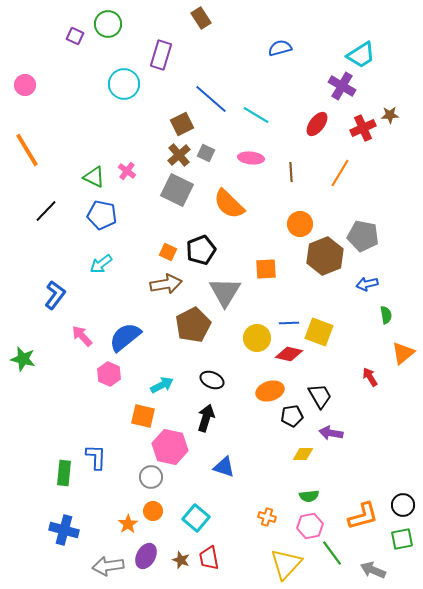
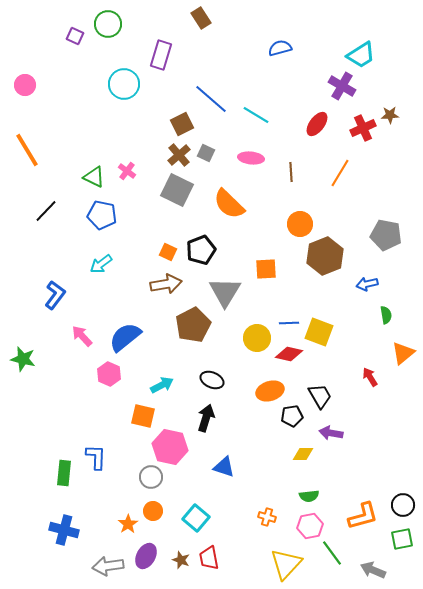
gray pentagon at (363, 236): moved 23 px right, 1 px up
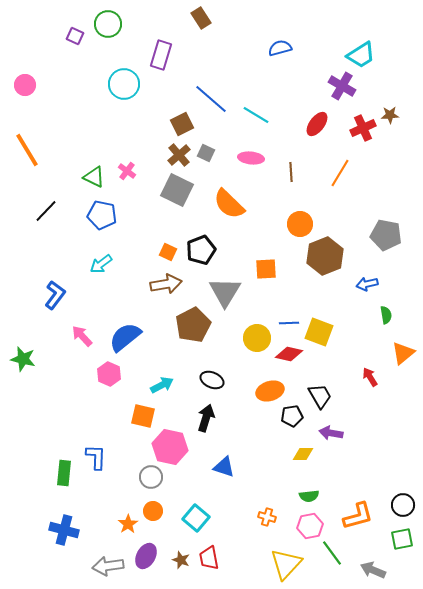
orange L-shape at (363, 516): moved 5 px left
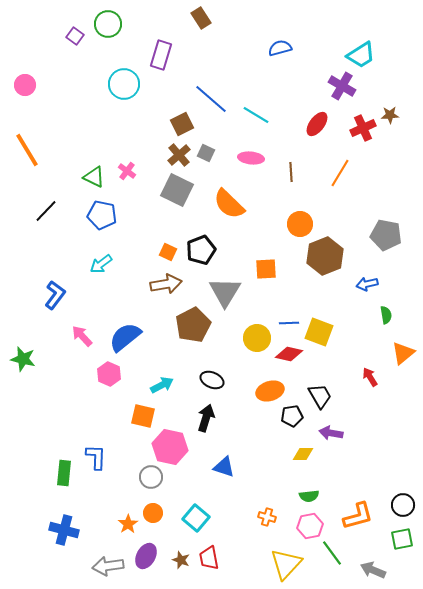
purple square at (75, 36): rotated 12 degrees clockwise
orange circle at (153, 511): moved 2 px down
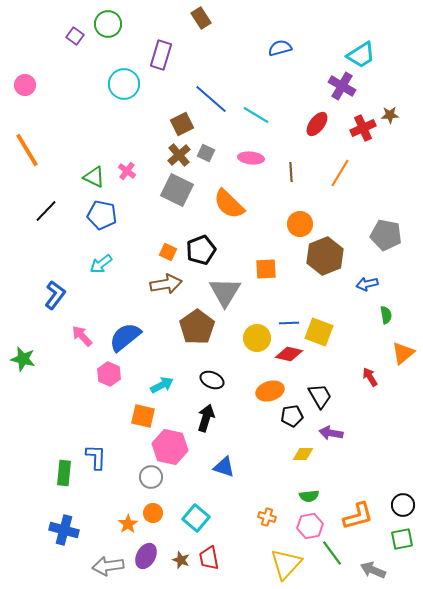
brown pentagon at (193, 325): moved 4 px right, 2 px down; rotated 8 degrees counterclockwise
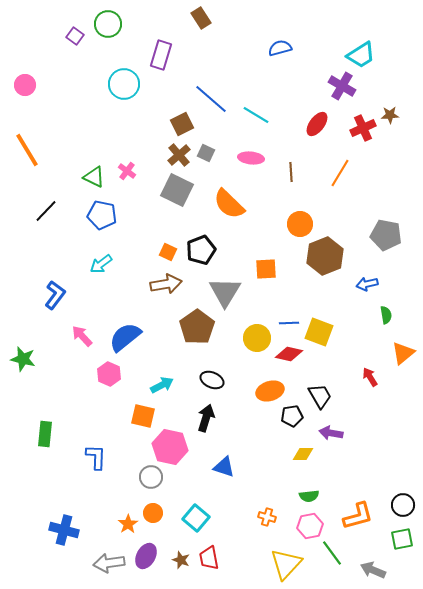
green rectangle at (64, 473): moved 19 px left, 39 px up
gray arrow at (108, 566): moved 1 px right, 3 px up
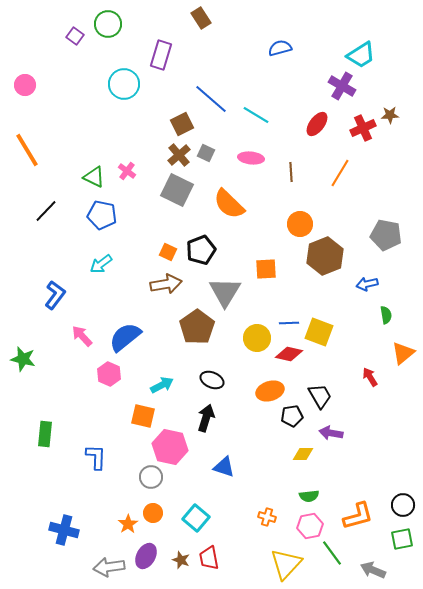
gray arrow at (109, 563): moved 4 px down
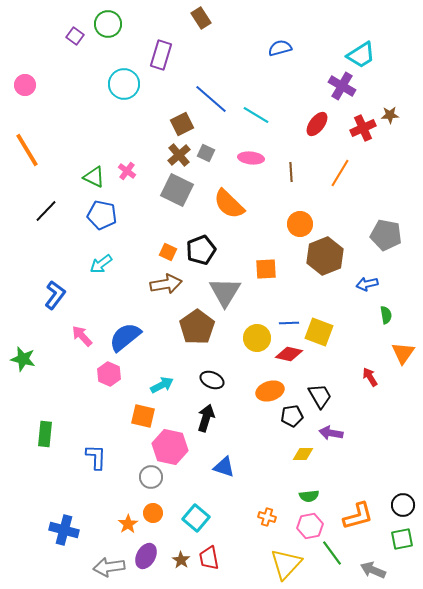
orange triangle at (403, 353): rotated 15 degrees counterclockwise
brown star at (181, 560): rotated 12 degrees clockwise
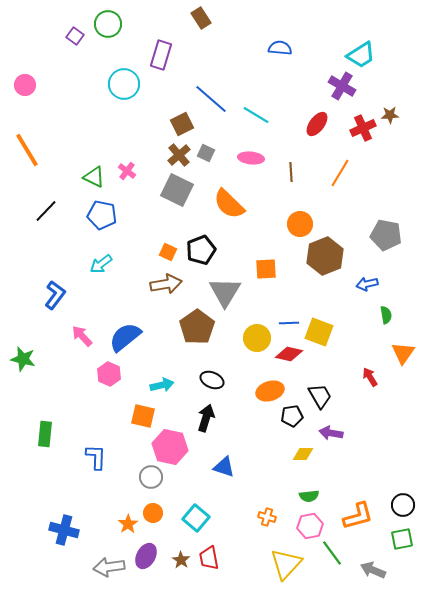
blue semicircle at (280, 48): rotated 20 degrees clockwise
cyan arrow at (162, 385): rotated 15 degrees clockwise
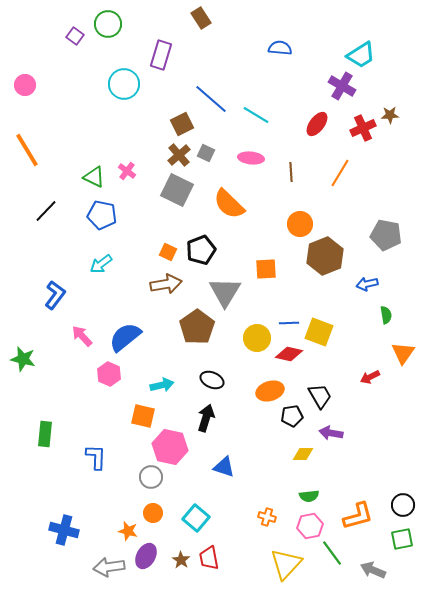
red arrow at (370, 377): rotated 84 degrees counterclockwise
orange star at (128, 524): moved 7 px down; rotated 24 degrees counterclockwise
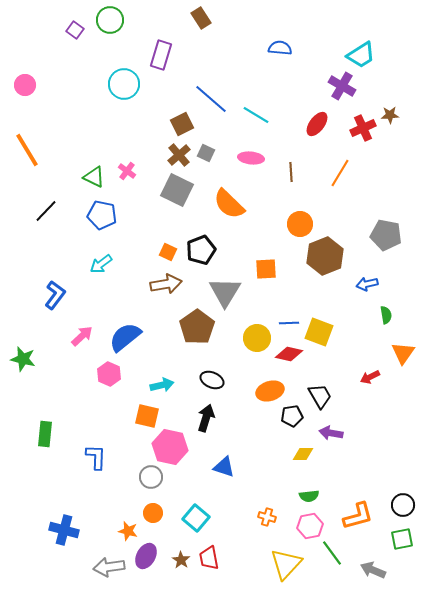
green circle at (108, 24): moved 2 px right, 4 px up
purple square at (75, 36): moved 6 px up
pink arrow at (82, 336): rotated 90 degrees clockwise
orange square at (143, 416): moved 4 px right
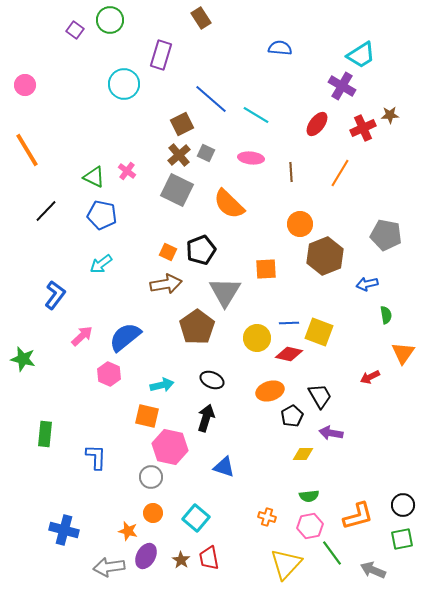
black pentagon at (292, 416): rotated 20 degrees counterclockwise
